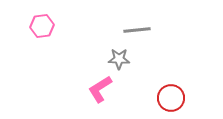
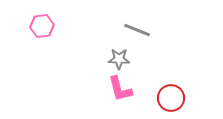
gray line: rotated 28 degrees clockwise
pink L-shape: moved 20 px right; rotated 72 degrees counterclockwise
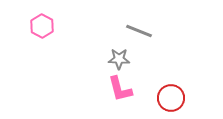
pink hexagon: rotated 25 degrees counterclockwise
gray line: moved 2 px right, 1 px down
